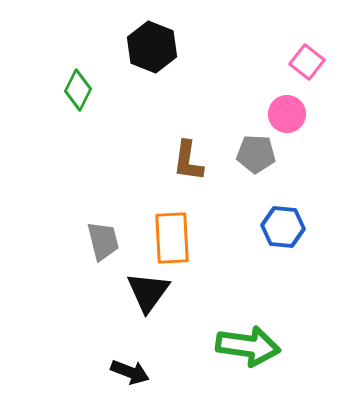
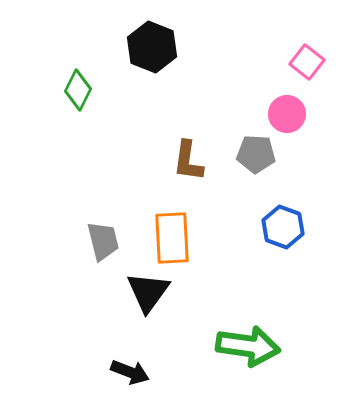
blue hexagon: rotated 15 degrees clockwise
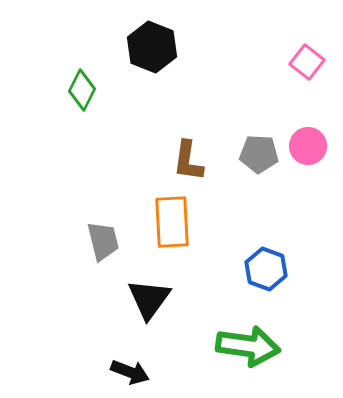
green diamond: moved 4 px right
pink circle: moved 21 px right, 32 px down
gray pentagon: moved 3 px right
blue hexagon: moved 17 px left, 42 px down
orange rectangle: moved 16 px up
black triangle: moved 1 px right, 7 px down
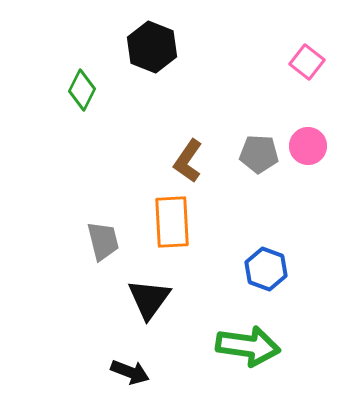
brown L-shape: rotated 27 degrees clockwise
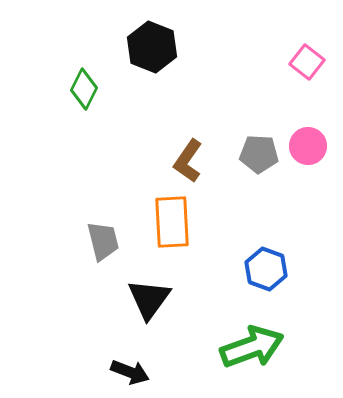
green diamond: moved 2 px right, 1 px up
green arrow: moved 4 px right, 1 px down; rotated 28 degrees counterclockwise
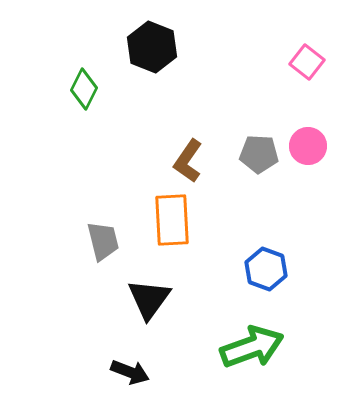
orange rectangle: moved 2 px up
